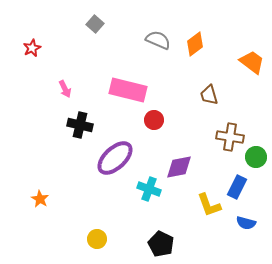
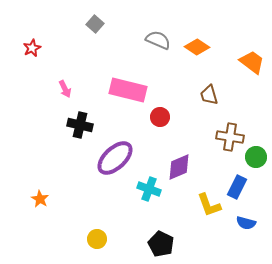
orange diamond: moved 2 px right, 3 px down; rotated 70 degrees clockwise
red circle: moved 6 px right, 3 px up
purple diamond: rotated 12 degrees counterclockwise
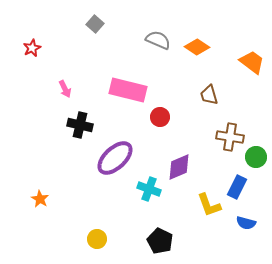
black pentagon: moved 1 px left, 3 px up
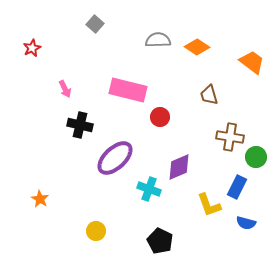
gray semicircle: rotated 25 degrees counterclockwise
yellow circle: moved 1 px left, 8 px up
